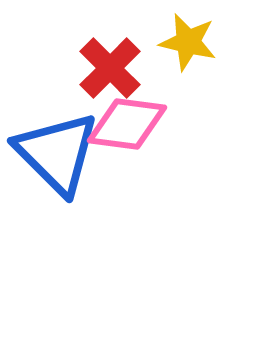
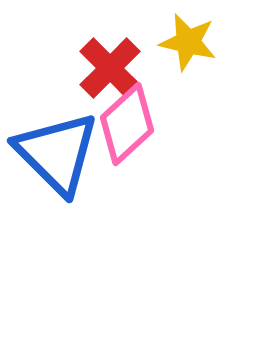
pink diamond: rotated 50 degrees counterclockwise
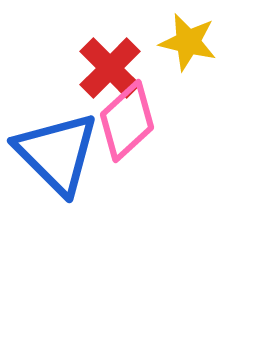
pink diamond: moved 3 px up
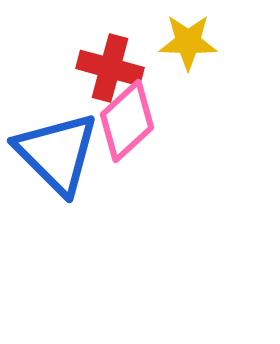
yellow star: rotated 12 degrees counterclockwise
red cross: rotated 30 degrees counterclockwise
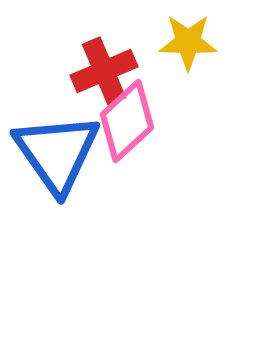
red cross: moved 6 px left, 3 px down; rotated 38 degrees counterclockwise
blue triangle: rotated 10 degrees clockwise
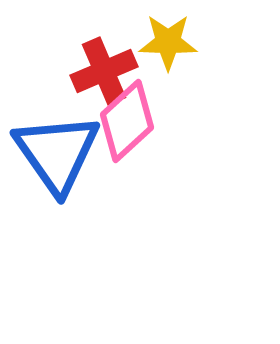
yellow star: moved 20 px left
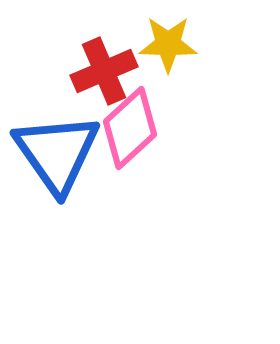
yellow star: moved 2 px down
pink diamond: moved 3 px right, 7 px down
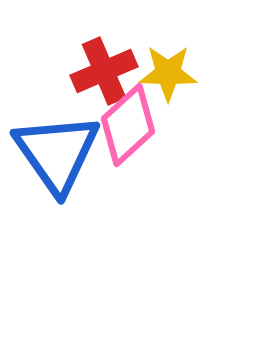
yellow star: moved 29 px down
pink diamond: moved 2 px left, 3 px up
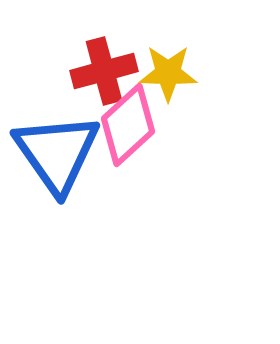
red cross: rotated 8 degrees clockwise
